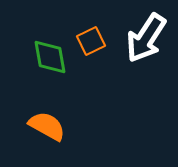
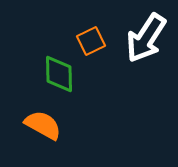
green diamond: moved 9 px right, 17 px down; rotated 9 degrees clockwise
orange semicircle: moved 4 px left, 1 px up
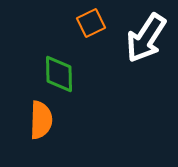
orange square: moved 18 px up
orange semicircle: moved 2 px left, 5 px up; rotated 63 degrees clockwise
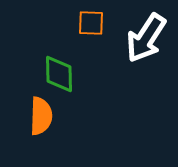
orange square: rotated 28 degrees clockwise
orange semicircle: moved 4 px up
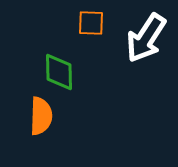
green diamond: moved 2 px up
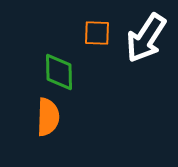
orange square: moved 6 px right, 10 px down
orange semicircle: moved 7 px right, 1 px down
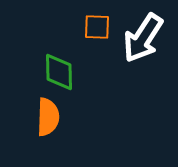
orange square: moved 6 px up
white arrow: moved 3 px left
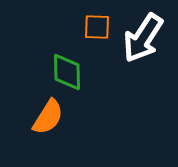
green diamond: moved 8 px right
orange semicircle: rotated 30 degrees clockwise
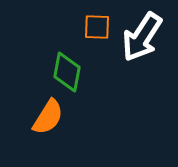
white arrow: moved 1 px left, 1 px up
green diamond: rotated 12 degrees clockwise
